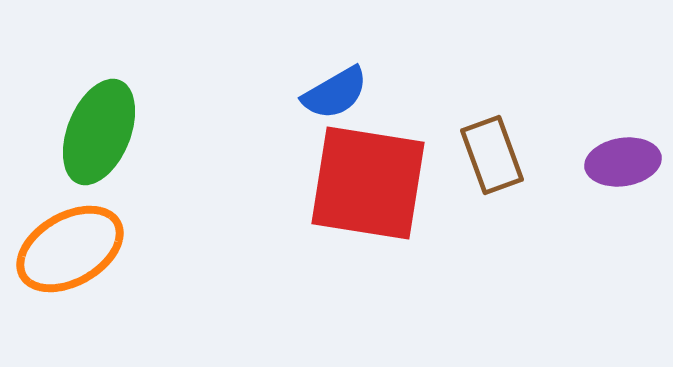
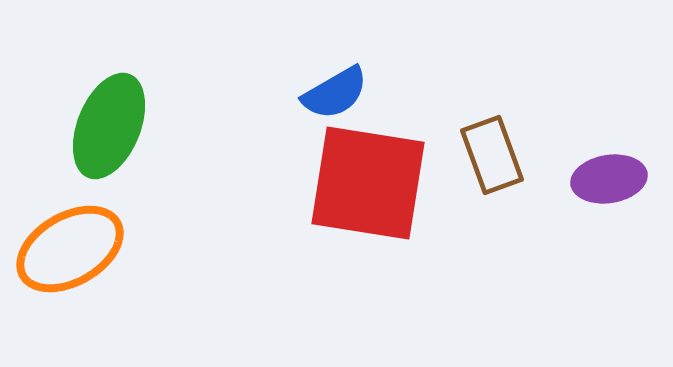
green ellipse: moved 10 px right, 6 px up
purple ellipse: moved 14 px left, 17 px down
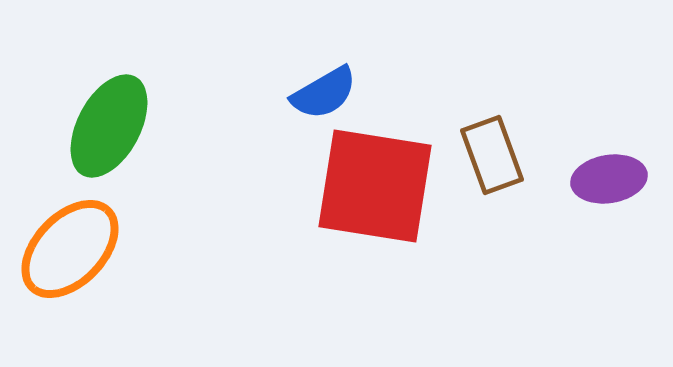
blue semicircle: moved 11 px left
green ellipse: rotated 6 degrees clockwise
red square: moved 7 px right, 3 px down
orange ellipse: rotated 16 degrees counterclockwise
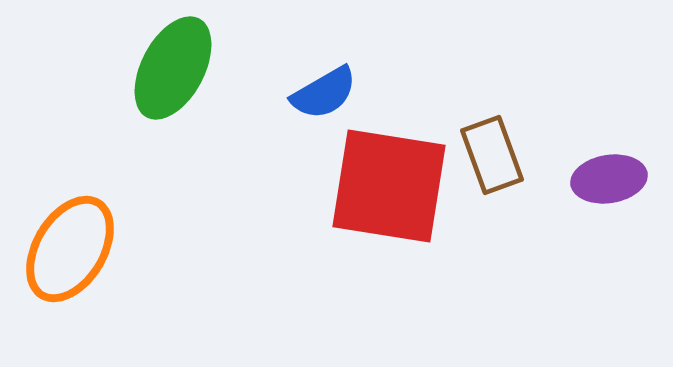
green ellipse: moved 64 px right, 58 px up
red square: moved 14 px right
orange ellipse: rotated 13 degrees counterclockwise
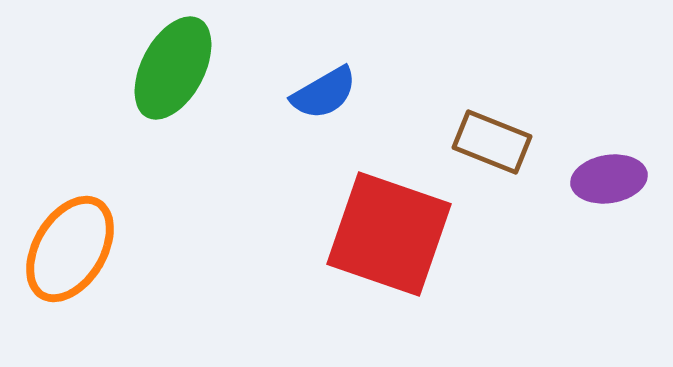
brown rectangle: moved 13 px up; rotated 48 degrees counterclockwise
red square: moved 48 px down; rotated 10 degrees clockwise
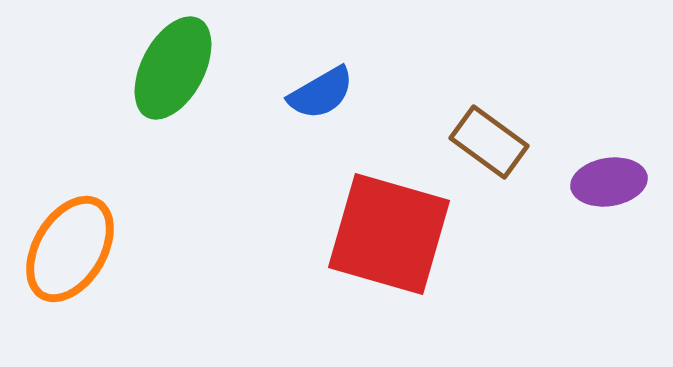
blue semicircle: moved 3 px left
brown rectangle: moved 3 px left; rotated 14 degrees clockwise
purple ellipse: moved 3 px down
red square: rotated 3 degrees counterclockwise
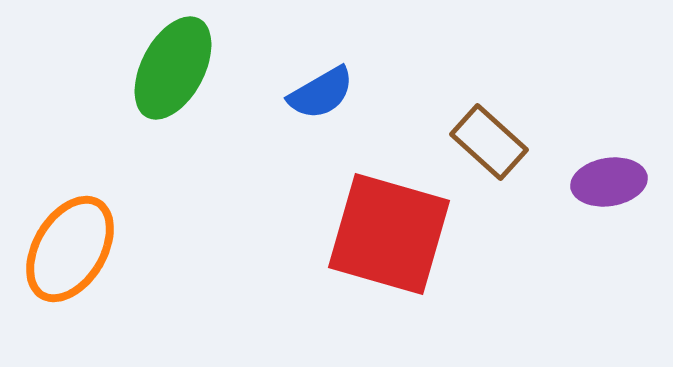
brown rectangle: rotated 6 degrees clockwise
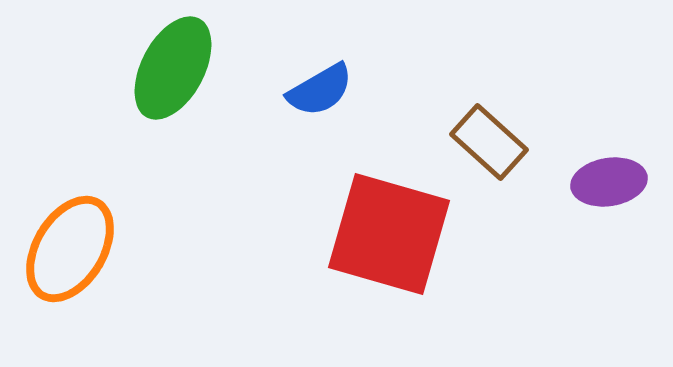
blue semicircle: moved 1 px left, 3 px up
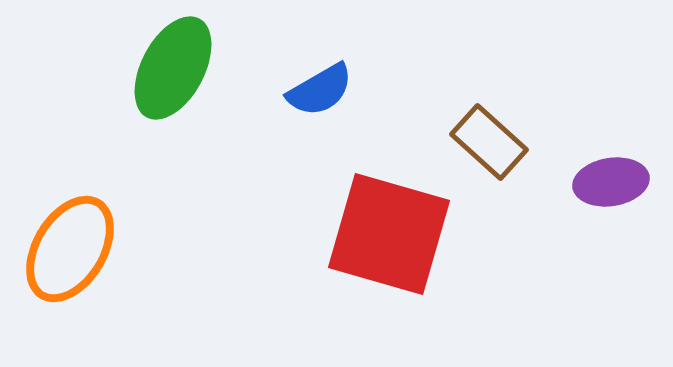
purple ellipse: moved 2 px right
